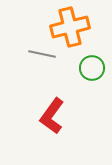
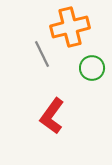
gray line: rotated 52 degrees clockwise
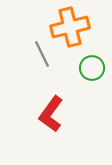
red L-shape: moved 1 px left, 2 px up
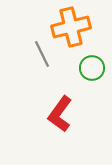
orange cross: moved 1 px right
red L-shape: moved 9 px right
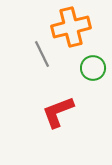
green circle: moved 1 px right
red L-shape: moved 2 px left, 2 px up; rotated 33 degrees clockwise
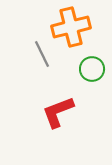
green circle: moved 1 px left, 1 px down
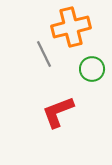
gray line: moved 2 px right
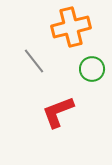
gray line: moved 10 px left, 7 px down; rotated 12 degrees counterclockwise
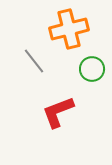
orange cross: moved 2 px left, 2 px down
